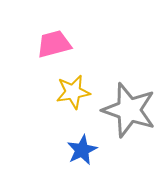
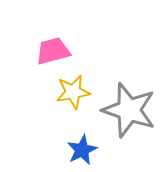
pink trapezoid: moved 1 px left, 7 px down
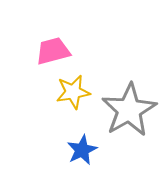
gray star: rotated 24 degrees clockwise
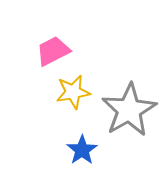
pink trapezoid: rotated 12 degrees counterclockwise
blue star: rotated 8 degrees counterclockwise
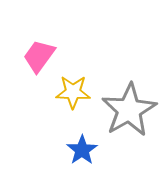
pink trapezoid: moved 14 px left, 5 px down; rotated 27 degrees counterclockwise
yellow star: rotated 12 degrees clockwise
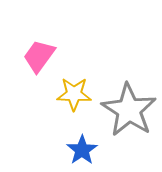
yellow star: moved 1 px right, 2 px down
gray star: rotated 10 degrees counterclockwise
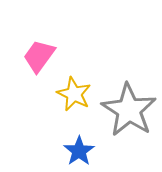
yellow star: rotated 24 degrees clockwise
blue star: moved 3 px left, 1 px down
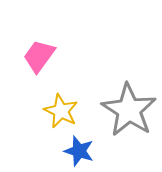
yellow star: moved 13 px left, 17 px down
blue star: rotated 20 degrees counterclockwise
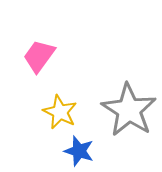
yellow star: moved 1 px left, 1 px down
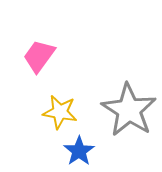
yellow star: rotated 16 degrees counterclockwise
blue star: rotated 20 degrees clockwise
